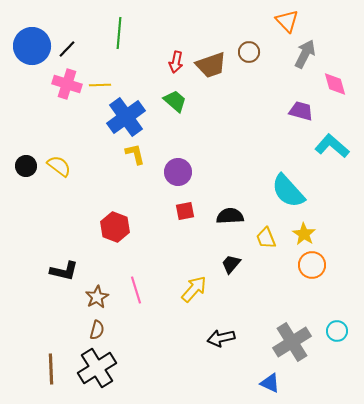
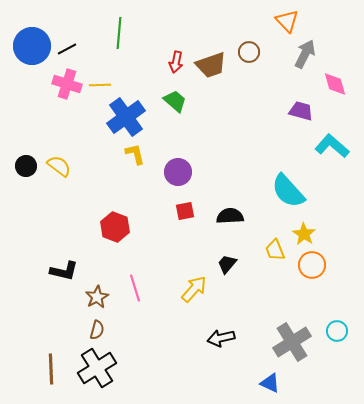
black line: rotated 18 degrees clockwise
yellow trapezoid: moved 9 px right, 12 px down
black trapezoid: moved 4 px left
pink line: moved 1 px left, 2 px up
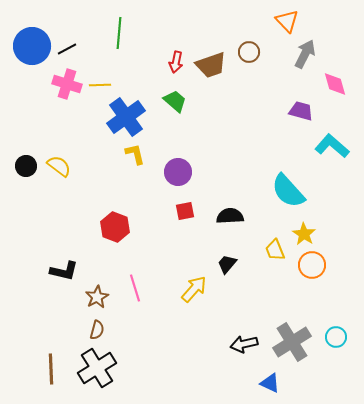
cyan circle: moved 1 px left, 6 px down
black arrow: moved 23 px right, 6 px down
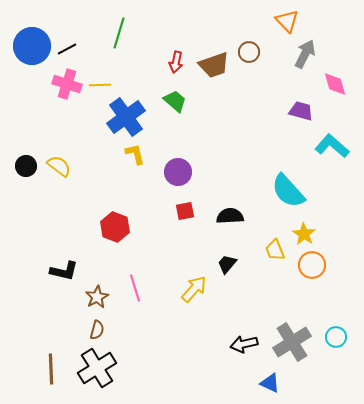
green line: rotated 12 degrees clockwise
brown trapezoid: moved 3 px right
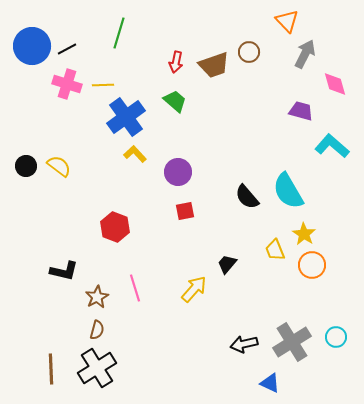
yellow line: moved 3 px right
yellow L-shape: rotated 30 degrees counterclockwise
cyan semicircle: rotated 12 degrees clockwise
black semicircle: moved 17 px right, 19 px up; rotated 128 degrees counterclockwise
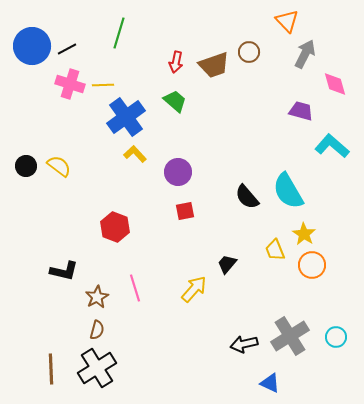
pink cross: moved 3 px right
gray cross: moved 2 px left, 6 px up
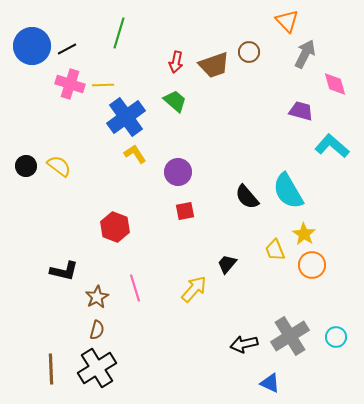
yellow L-shape: rotated 10 degrees clockwise
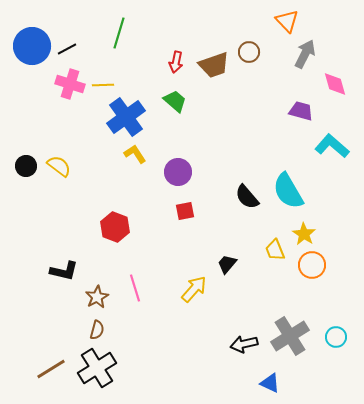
brown line: rotated 60 degrees clockwise
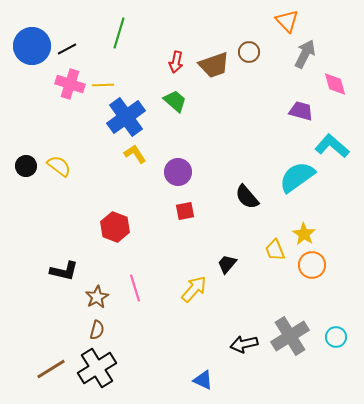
cyan semicircle: moved 9 px right, 14 px up; rotated 84 degrees clockwise
blue triangle: moved 67 px left, 3 px up
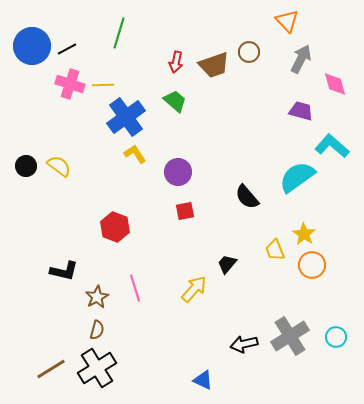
gray arrow: moved 4 px left, 5 px down
